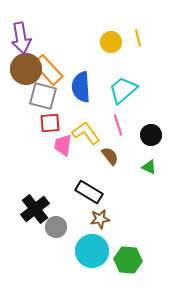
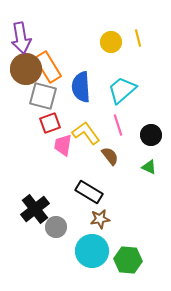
orange rectangle: moved 3 px up; rotated 12 degrees clockwise
cyan trapezoid: moved 1 px left
red square: rotated 15 degrees counterclockwise
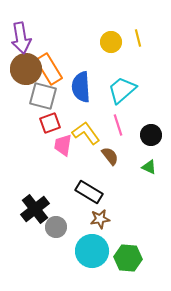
orange rectangle: moved 1 px right, 2 px down
green hexagon: moved 2 px up
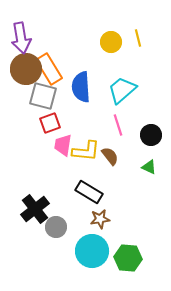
yellow L-shape: moved 18 px down; rotated 132 degrees clockwise
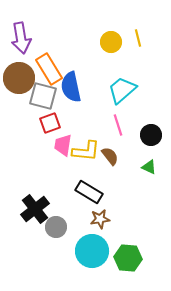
brown circle: moved 7 px left, 9 px down
blue semicircle: moved 10 px left; rotated 8 degrees counterclockwise
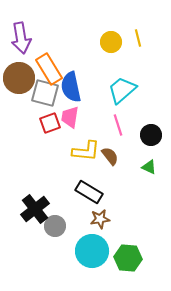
gray square: moved 2 px right, 3 px up
pink trapezoid: moved 7 px right, 28 px up
gray circle: moved 1 px left, 1 px up
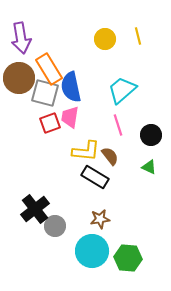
yellow line: moved 2 px up
yellow circle: moved 6 px left, 3 px up
black rectangle: moved 6 px right, 15 px up
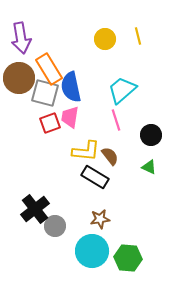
pink line: moved 2 px left, 5 px up
